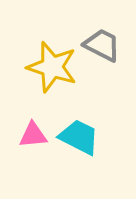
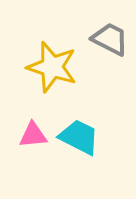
gray trapezoid: moved 8 px right, 6 px up
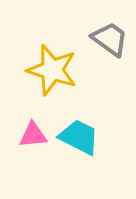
gray trapezoid: rotated 9 degrees clockwise
yellow star: moved 3 px down
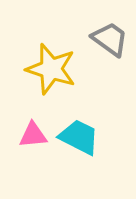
yellow star: moved 1 px left, 1 px up
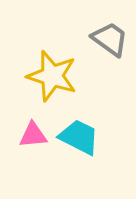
yellow star: moved 1 px right, 7 px down
